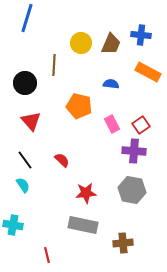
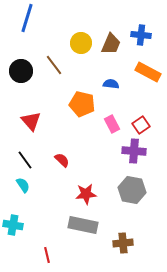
brown line: rotated 40 degrees counterclockwise
black circle: moved 4 px left, 12 px up
orange pentagon: moved 3 px right, 2 px up
red star: moved 1 px down
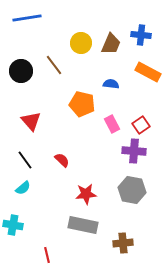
blue line: rotated 64 degrees clockwise
cyan semicircle: moved 3 px down; rotated 84 degrees clockwise
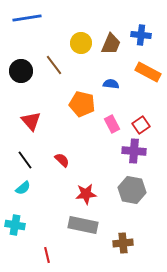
cyan cross: moved 2 px right
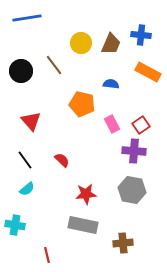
cyan semicircle: moved 4 px right, 1 px down
